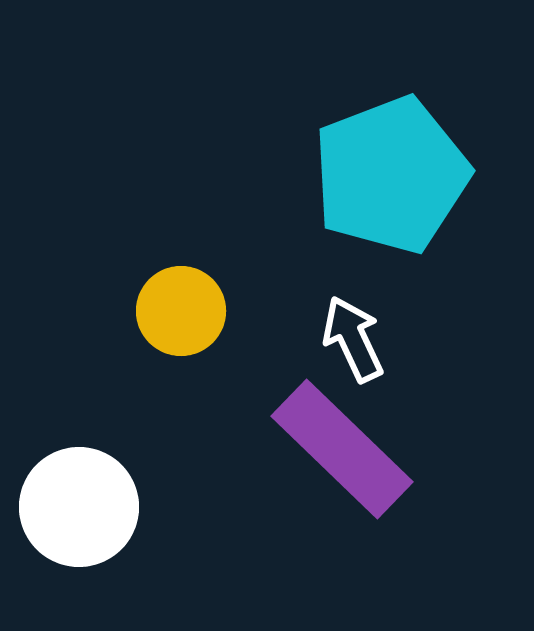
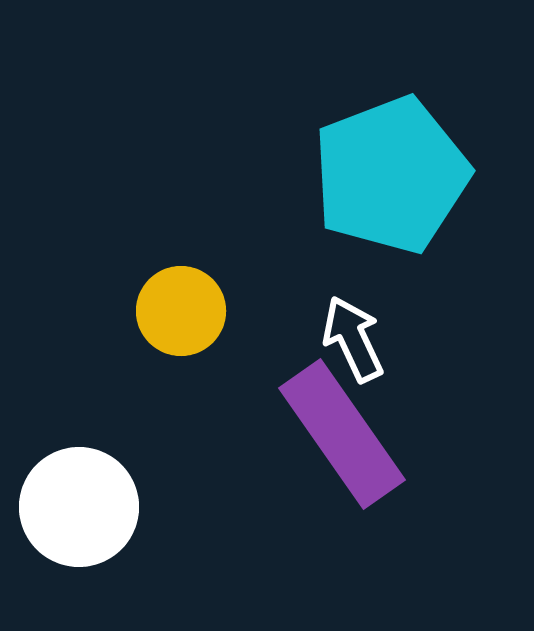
purple rectangle: moved 15 px up; rotated 11 degrees clockwise
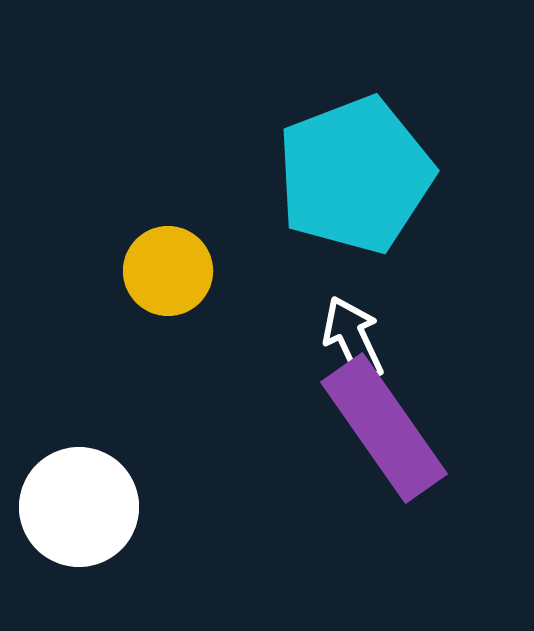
cyan pentagon: moved 36 px left
yellow circle: moved 13 px left, 40 px up
purple rectangle: moved 42 px right, 6 px up
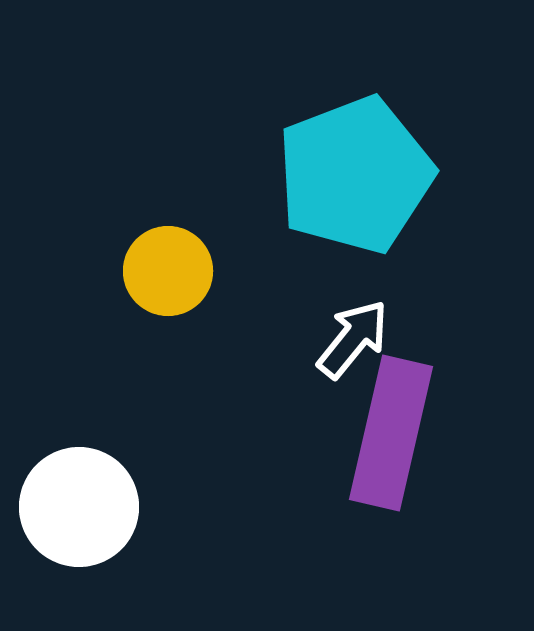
white arrow: rotated 64 degrees clockwise
purple rectangle: moved 7 px right, 5 px down; rotated 48 degrees clockwise
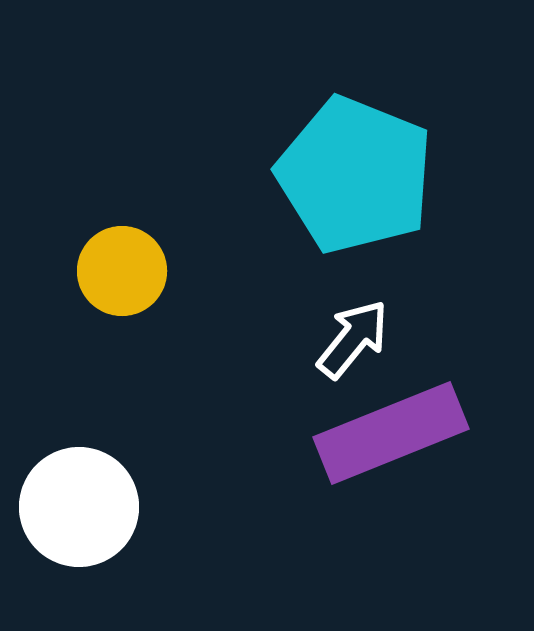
cyan pentagon: rotated 29 degrees counterclockwise
yellow circle: moved 46 px left
purple rectangle: rotated 55 degrees clockwise
